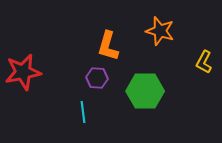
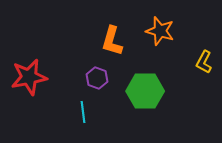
orange L-shape: moved 4 px right, 5 px up
red star: moved 6 px right, 5 px down
purple hexagon: rotated 15 degrees clockwise
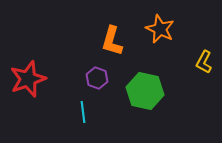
orange star: moved 2 px up; rotated 8 degrees clockwise
red star: moved 1 px left, 2 px down; rotated 9 degrees counterclockwise
green hexagon: rotated 12 degrees clockwise
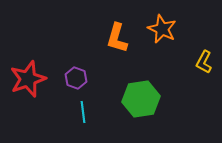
orange star: moved 2 px right
orange L-shape: moved 5 px right, 3 px up
purple hexagon: moved 21 px left
green hexagon: moved 4 px left, 8 px down; rotated 21 degrees counterclockwise
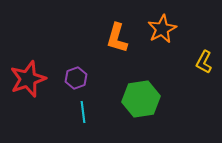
orange star: rotated 20 degrees clockwise
purple hexagon: rotated 20 degrees clockwise
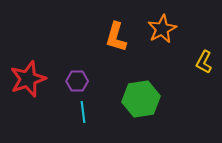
orange L-shape: moved 1 px left, 1 px up
purple hexagon: moved 1 px right, 3 px down; rotated 20 degrees clockwise
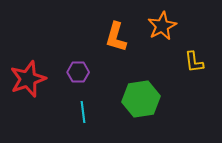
orange star: moved 3 px up
yellow L-shape: moved 10 px left; rotated 35 degrees counterclockwise
purple hexagon: moved 1 px right, 9 px up
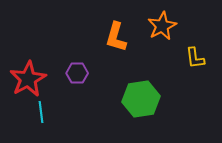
yellow L-shape: moved 1 px right, 4 px up
purple hexagon: moved 1 px left, 1 px down
red star: rotated 9 degrees counterclockwise
cyan line: moved 42 px left
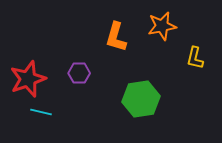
orange star: rotated 16 degrees clockwise
yellow L-shape: rotated 20 degrees clockwise
purple hexagon: moved 2 px right
red star: rotated 9 degrees clockwise
cyan line: rotated 70 degrees counterclockwise
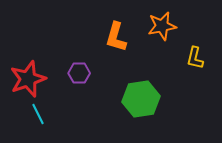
cyan line: moved 3 px left, 2 px down; rotated 50 degrees clockwise
